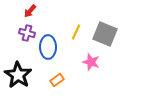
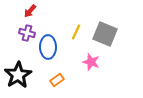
black star: rotated 8 degrees clockwise
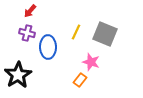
orange rectangle: moved 23 px right; rotated 16 degrees counterclockwise
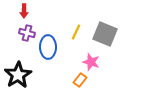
red arrow: moved 6 px left; rotated 40 degrees counterclockwise
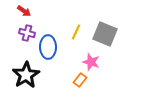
red arrow: rotated 56 degrees counterclockwise
black star: moved 8 px right
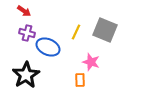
gray square: moved 4 px up
blue ellipse: rotated 65 degrees counterclockwise
orange rectangle: rotated 40 degrees counterclockwise
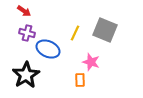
yellow line: moved 1 px left, 1 px down
blue ellipse: moved 2 px down
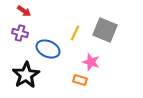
purple cross: moved 7 px left
orange rectangle: rotated 72 degrees counterclockwise
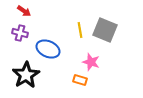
yellow line: moved 5 px right, 3 px up; rotated 35 degrees counterclockwise
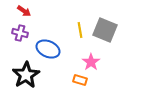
pink star: rotated 18 degrees clockwise
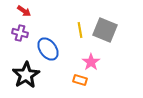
blue ellipse: rotated 30 degrees clockwise
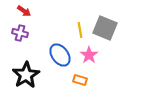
gray square: moved 2 px up
blue ellipse: moved 12 px right, 6 px down
pink star: moved 2 px left, 7 px up
